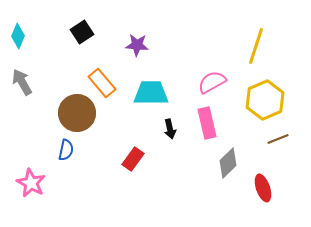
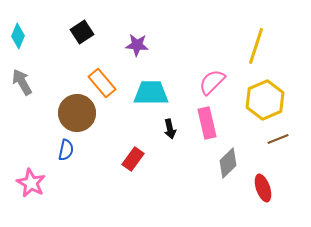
pink semicircle: rotated 16 degrees counterclockwise
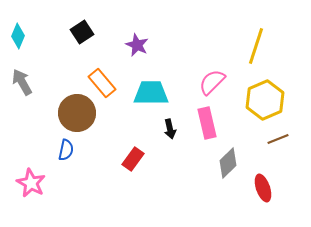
purple star: rotated 20 degrees clockwise
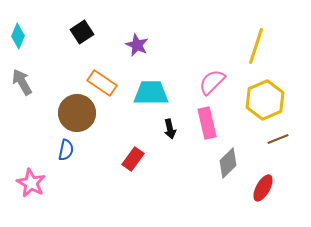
orange rectangle: rotated 16 degrees counterclockwise
red ellipse: rotated 48 degrees clockwise
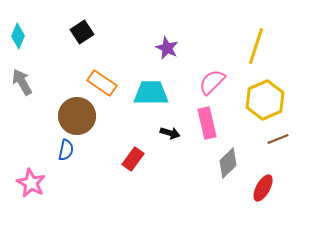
purple star: moved 30 px right, 3 px down
brown circle: moved 3 px down
black arrow: moved 4 px down; rotated 60 degrees counterclockwise
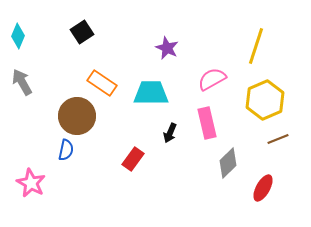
pink semicircle: moved 3 px up; rotated 16 degrees clockwise
black arrow: rotated 96 degrees clockwise
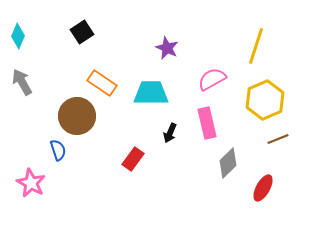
blue semicircle: moved 8 px left; rotated 30 degrees counterclockwise
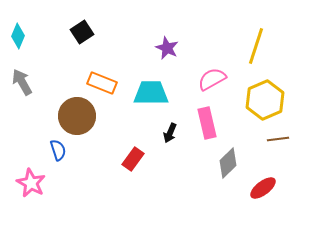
orange rectangle: rotated 12 degrees counterclockwise
brown line: rotated 15 degrees clockwise
red ellipse: rotated 24 degrees clockwise
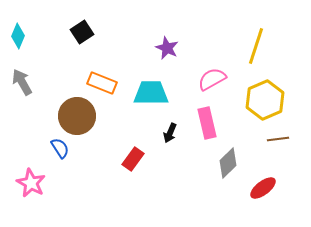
blue semicircle: moved 2 px right, 2 px up; rotated 15 degrees counterclockwise
